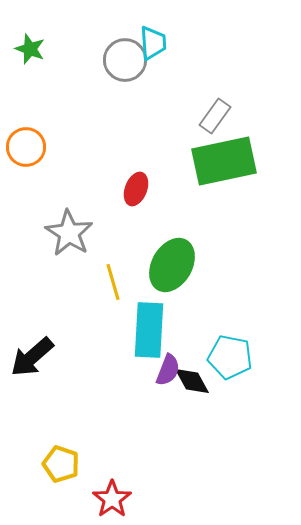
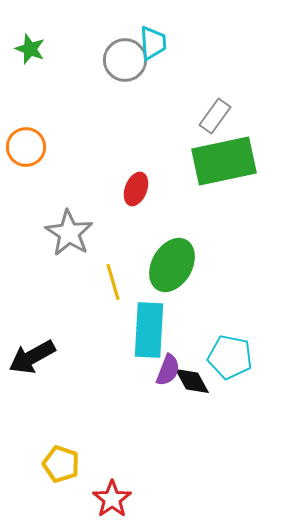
black arrow: rotated 12 degrees clockwise
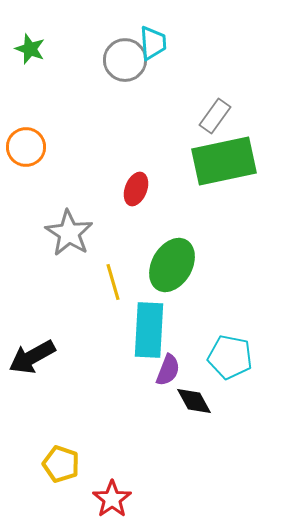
black diamond: moved 2 px right, 20 px down
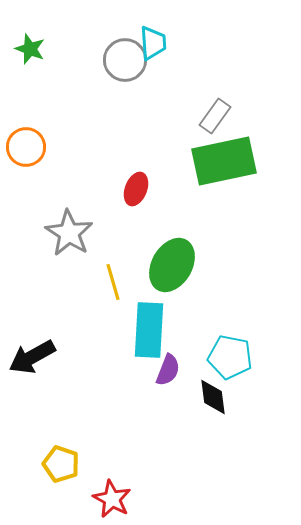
black diamond: moved 19 px right, 4 px up; rotated 21 degrees clockwise
red star: rotated 9 degrees counterclockwise
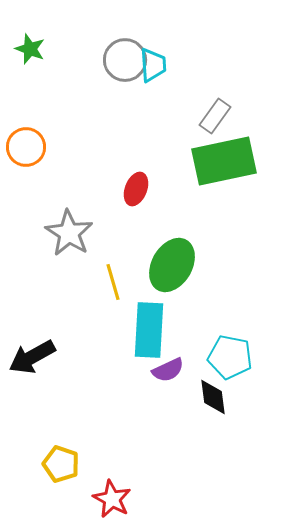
cyan trapezoid: moved 22 px down
purple semicircle: rotated 44 degrees clockwise
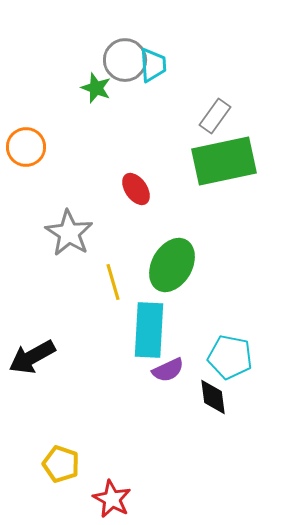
green star: moved 66 px right, 39 px down
red ellipse: rotated 56 degrees counterclockwise
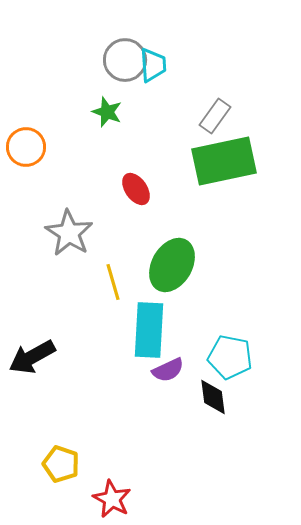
green star: moved 11 px right, 24 px down
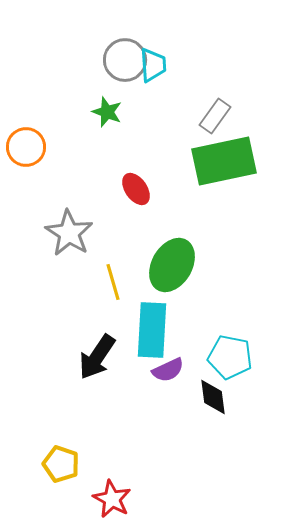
cyan rectangle: moved 3 px right
black arrow: moved 65 px right; rotated 27 degrees counterclockwise
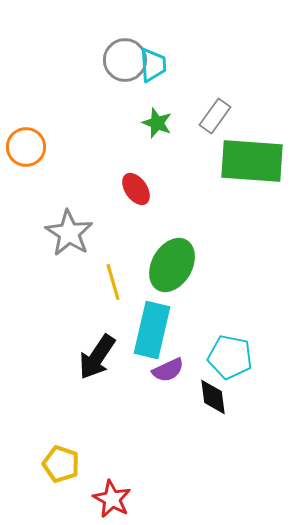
green star: moved 50 px right, 11 px down
green rectangle: moved 28 px right; rotated 16 degrees clockwise
cyan rectangle: rotated 10 degrees clockwise
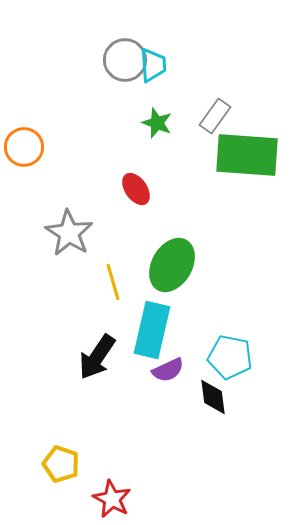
orange circle: moved 2 px left
green rectangle: moved 5 px left, 6 px up
